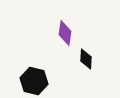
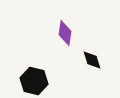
black diamond: moved 6 px right, 1 px down; rotated 20 degrees counterclockwise
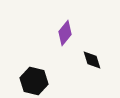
purple diamond: rotated 30 degrees clockwise
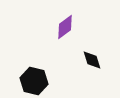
purple diamond: moved 6 px up; rotated 15 degrees clockwise
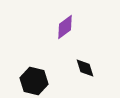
black diamond: moved 7 px left, 8 px down
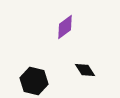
black diamond: moved 2 px down; rotated 15 degrees counterclockwise
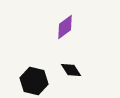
black diamond: moved 14 px left
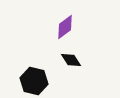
black diamond: moved 10 px up
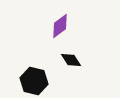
purple diamond: moved 5 px left, 1 px up
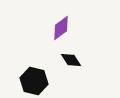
purple diamond: moved 1 px right, 2 px down
